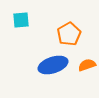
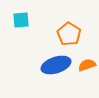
orange pentagon: rotated 10 degrees counterclockwise
blue ellipse: moved 3 px right
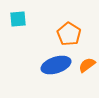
cyan square: moved 3 px left, 1 px up
orange semicircle: rotated 18 degrees counterclockwise
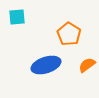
cyan square: moved 1 px left, 2 px up
blue ellipse: moved 10 px left
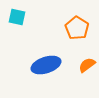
cyan square: rotated 18 degrees clockwise
orange pentagon: moved 8 px right, 6 px up
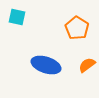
blue ellipse: rotated 36 degrees clockwise
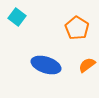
cyan square: rotated 24 degrees clockwise
